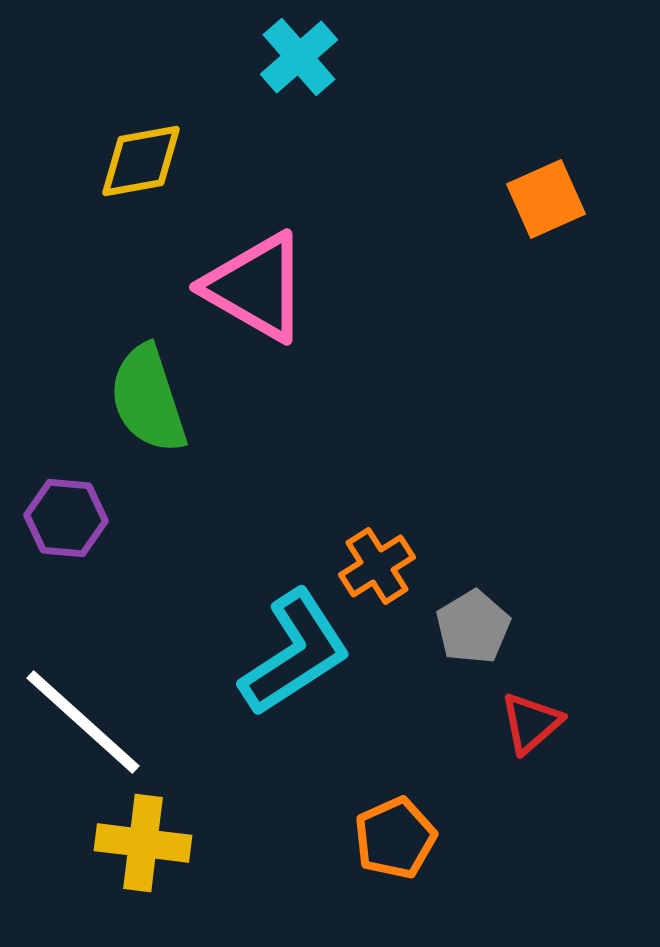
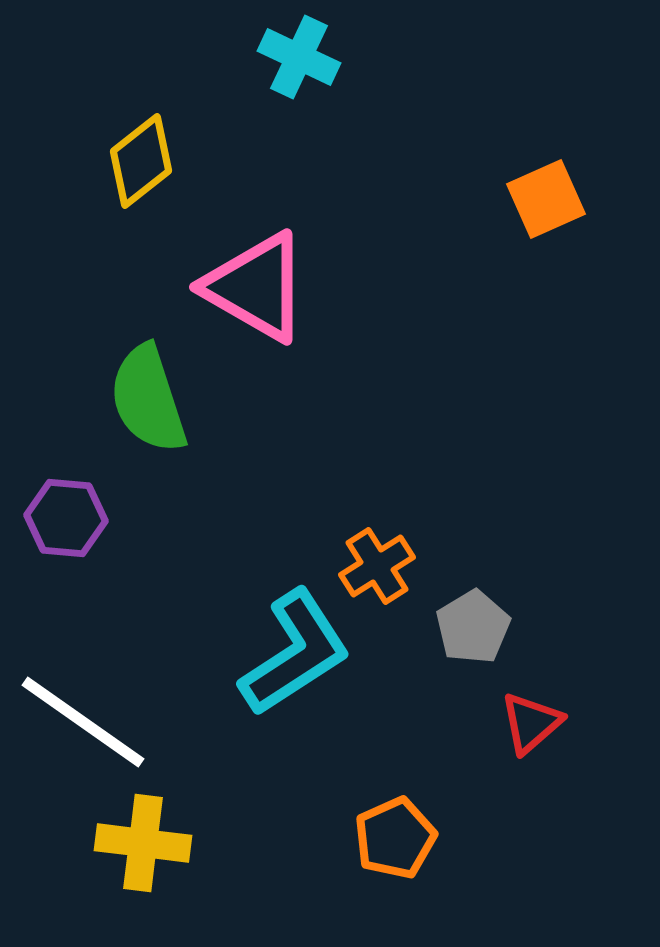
cyan cross: rotated 24 degrees counterclockwise
yellow diamond: rotated 28 degrees counterclockwise
white line: rotated 7 degrees counterclockwise
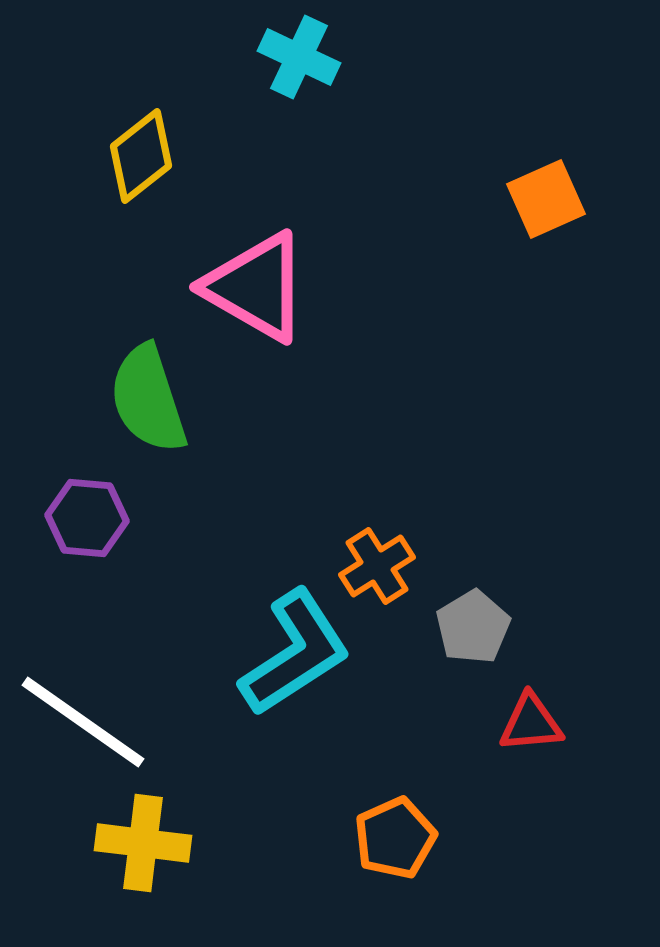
yellow diamond: moved 5 px up
purple hexagon: moved 21 px right
red triangle: rotated 36 degrees clockwise
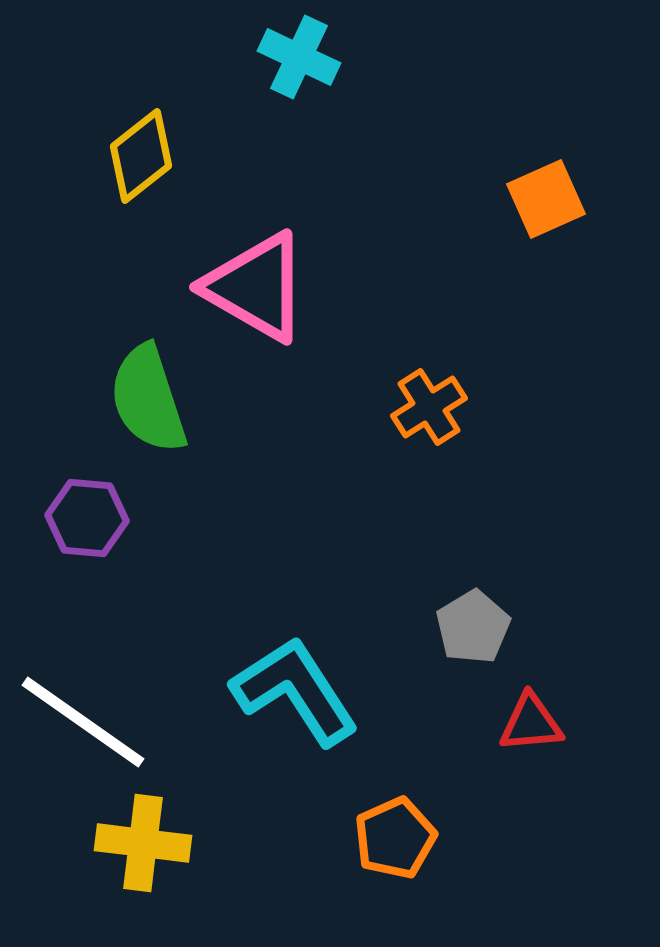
orange cross: moved 52 px right, 159 px up
cyan L-shape: moved 38 px down; rotated 90 degrees counterclockwise
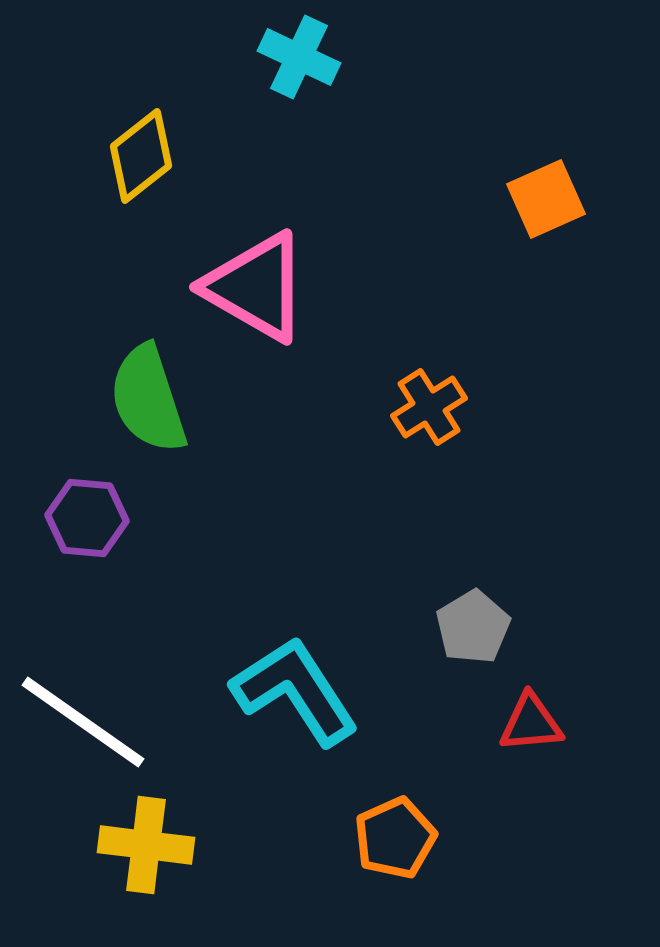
yellow cross: moved 3 px right, 2 px down
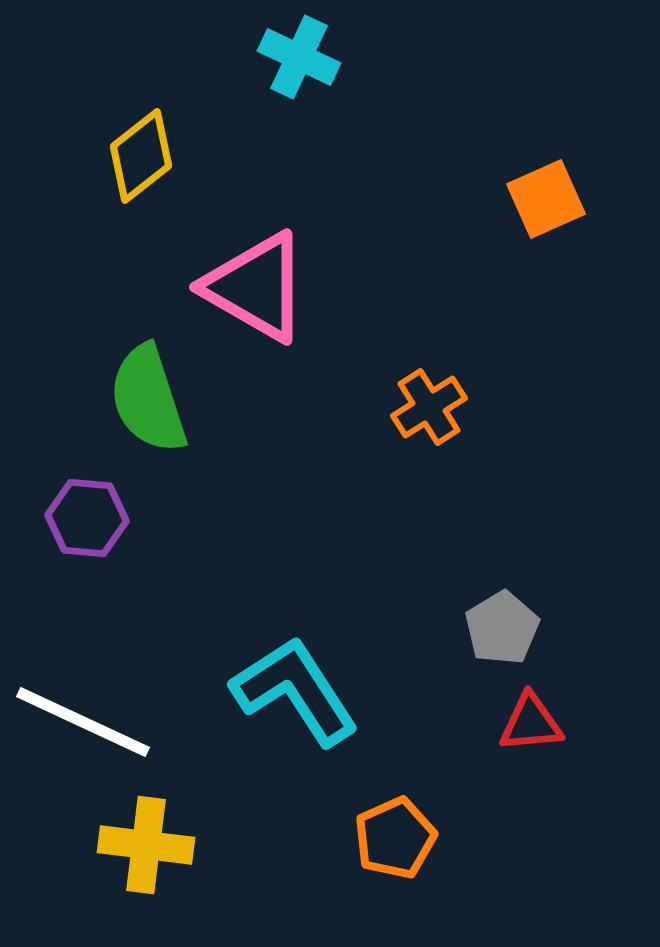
gray pentagon: moved 29 px right, 1 px down
white line: rotated 10 degrees counterclockwise
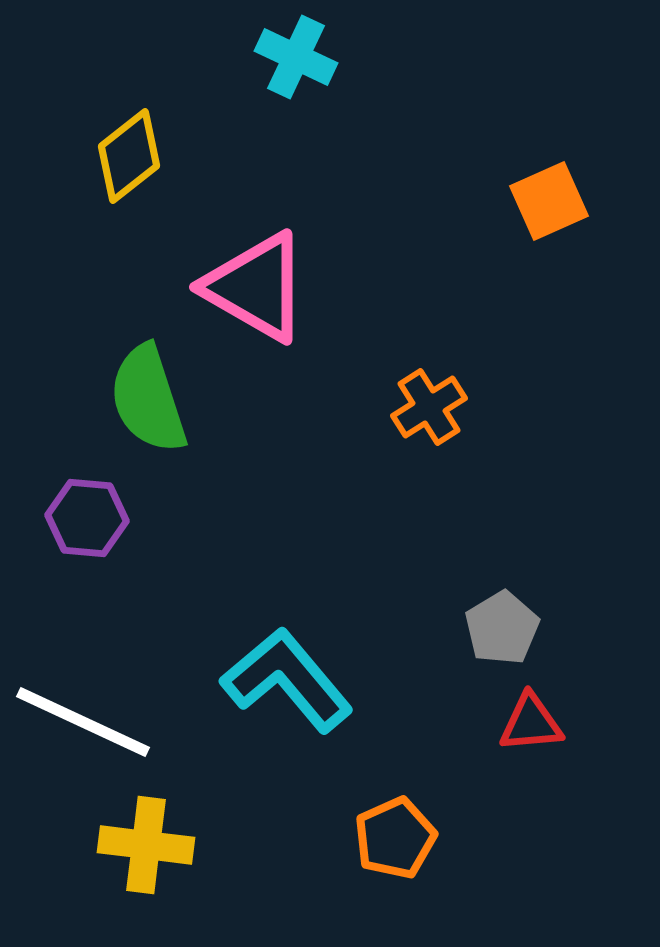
cyan cross: moved 3 px left
yellow diamond: moved 12 px left
orange square: moved 3 px right, 2 px down
cyan L-shape: moved 8 px left, 11 px up; rotated 7 degrees counterclockwise
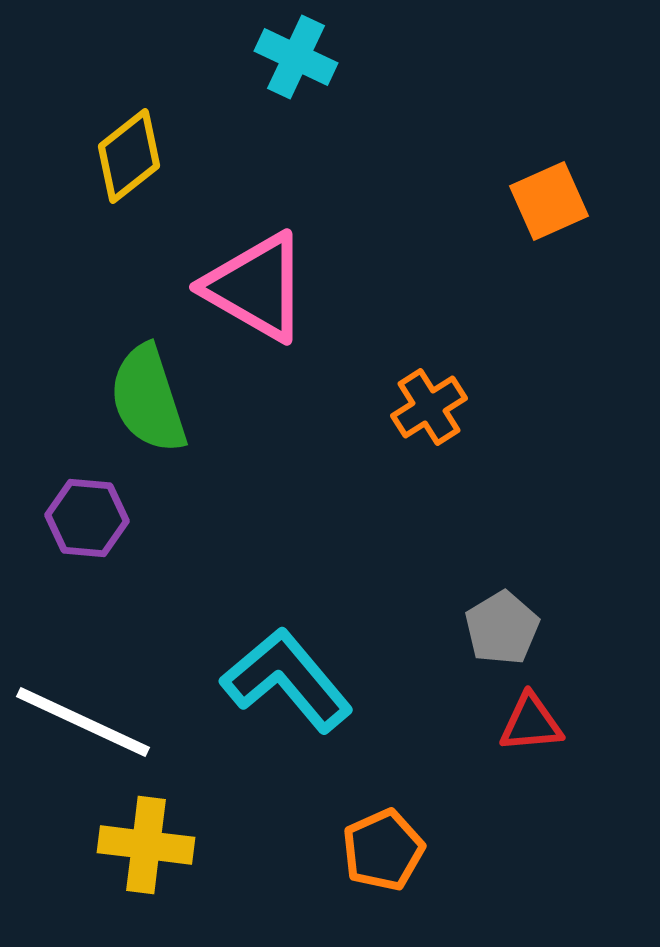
orange pentagon: moved 12 px left, 12 px down
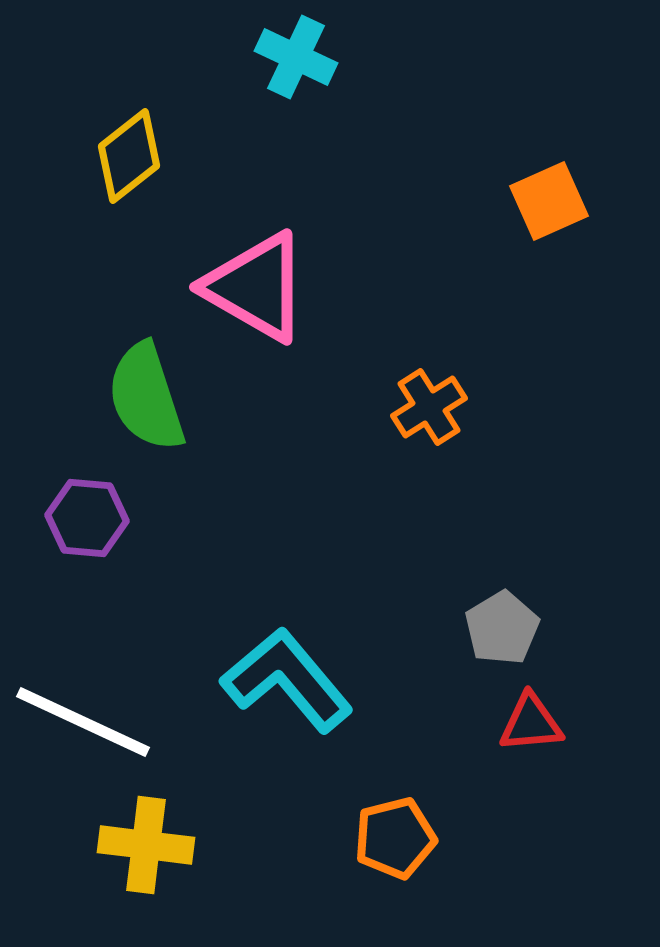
green semicircle: moved 2 px left, 2 px up
orange pentagon: moved 12 px right, 12 px up; rotated 10 degrees clockwise
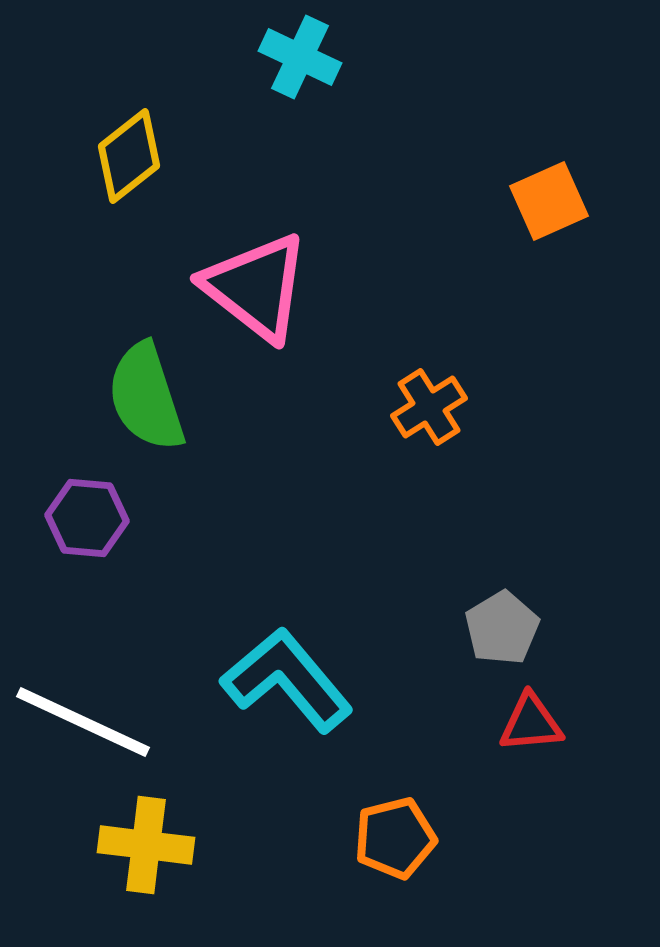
cyan cross: moved 4 px right
pink triangle: rotated 8 degrees clockwise
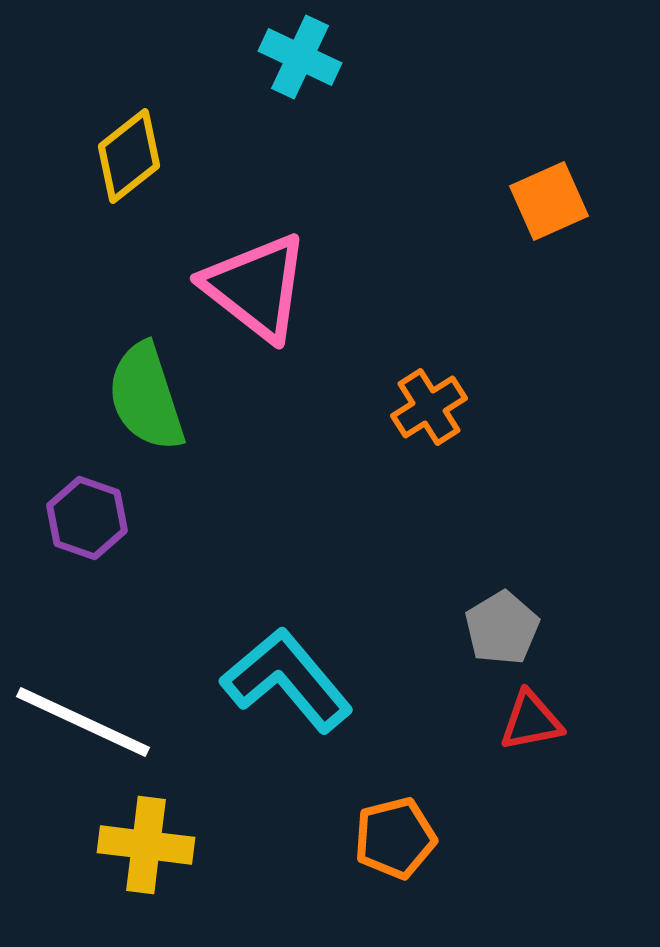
purple hexagon: rotated 14 degrees clockwise
red triangle: moved 2 px up; rotated 6 degrees counterclockwise
